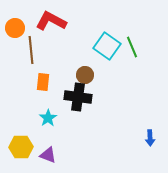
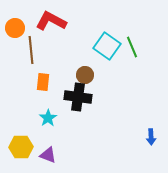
blue arrow: moved 1 px right, 1 px up
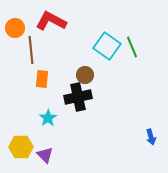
orange rectangle: moved 1 px left, 3 px up
black cross: rotated 20 degrees counterclockwise
blue arrow: rotated 14 degrees counterclockwise
purple triangle: moved 3 px left; rotated 24 degrees clockwise
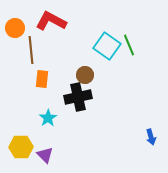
green line: moved 3 px left, 2 px up
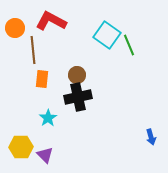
cyan square: moved 11 px up
brown line: moved 2 px right
brown circle: moved 8 px left
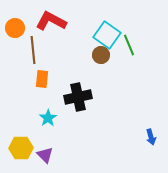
brown circle: moved 24 px right, 20 px up
yellow hexagon: moved 1 px down
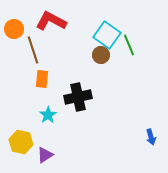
orange circle: moved 1 px left, 1 px down
brown line: rotated 12 degrees counterclockwise
cyan star: moved 3 px up
yellow hexagon: moved 6 px up; rotated 15 degrees clockwise
purple triangle: rotated 42 degrees clockwise
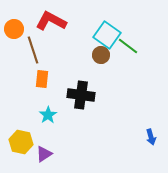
green line: moved 1 px left, 1 px down; rotated 30 degrees counterclockwise
black cross: moved 3 px right, 2 px up; rotated 20 degrees clockwise
purple triangle: moved 1 px left, 1 px up
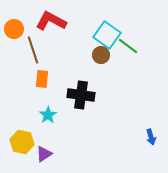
yellow hexagon: moved 1 px right
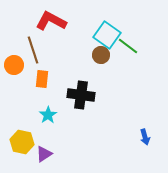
orange circle: moved 36 px down
blue arrow: moved 6 px left
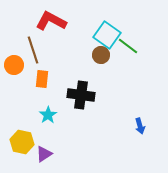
blue arrow: moved 5 px left, 11 px up
